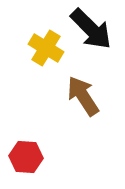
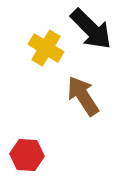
red hexagon: moved 1 px right, 2 px up
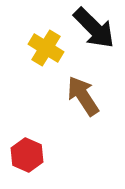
black arrow: moved 3 px right, 1 px up
red hexagon: rotated 20 degrees clockwise
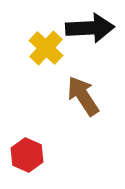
black arrow: moved 4 px left; rotated 48 degrees counterclockwise
yellow cross: rotated 12 degrees clockwise
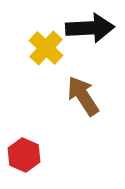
red hexagon: moved 3 px left
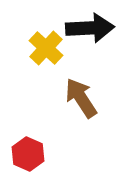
brown arrow: moved 2 px left, 2 px down
red hexagon: moved 4 px right, 1 px up
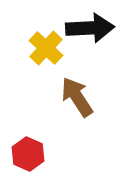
brown arrow: moved 4 px left, 1 px up
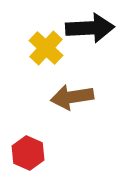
brown arrow: moved 5 px left; rotated 66 degrees counterclockwise
red hexagon: moved 1 px up
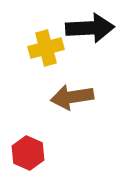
yellow cross: rotated 32 degrees clockwise
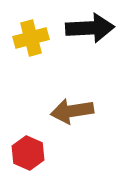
yellow cross: moved 15 px left, 10 px up
brown arrow: moved 14 px down
